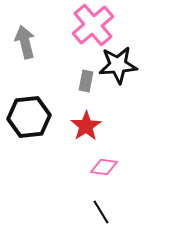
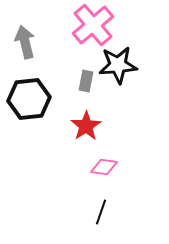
black hexagon: moved 18 px up
black line: rotated 50 degrees clockwise
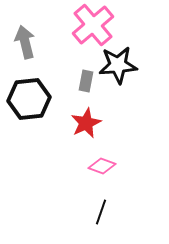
red star: moved 3 px up; rotated 8 degrees clockwise
pink diamond: moved 2 px left, 1 px up; rotated 12 degrees clockwise
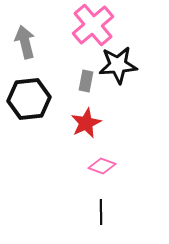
black line: rotated 20 degrees counterclockwise
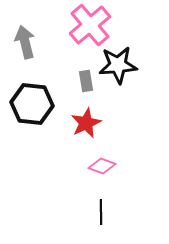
pink cross: moved 3 px left
gray rectangle: rotated 20 degrees counterclockwise
black hexagon: moved 3 px right, 5 px down; rotated 12 degrees clockwise
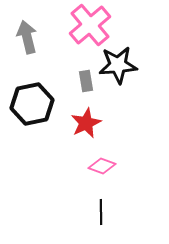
gray arrow: moved 2 px right, 5 px up
black hexagon: rotated 18 degrees counterclockwise
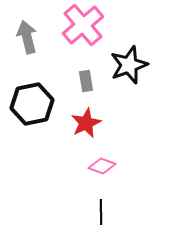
pink cross: moved 7 px left
black star: moved 11 px right; rotated 15 degrees counterclockwise
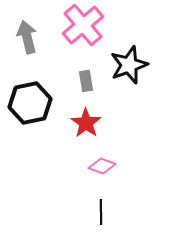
black hexagon: moved 2 px left, 1 px up
red star: rotated 12 degrees counterclockwise
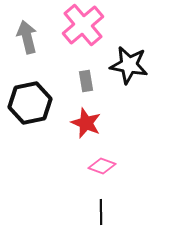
black star: rotated 30 degrees clockwise
red star: rotated 12 degrees counterclockwise
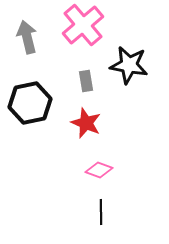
pink diamond: moved 3 px left, 4 px down
